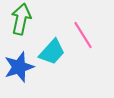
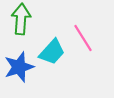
green arrow: rotated 8 degrees counterclockwise
pink line: moved 3 px down
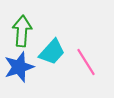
green arrow: moved 1 px right, 12 px down
pink line: moved 3 px right, 24 px down
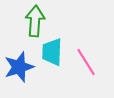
green arrow: moved 13 px right, 10 px up
cyan trapezoid: rotated 140 degrees clockwise
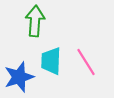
cyan trapezoid: moved 1 px left, 9 px down
blue star: moved 10 px down
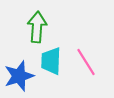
green arrow: moved 2 px right, 6 px down
blue star: moved 1 px up
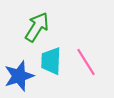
green arrow: rotated 28 degrees clockwise
